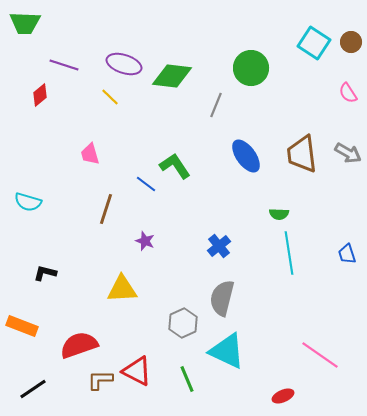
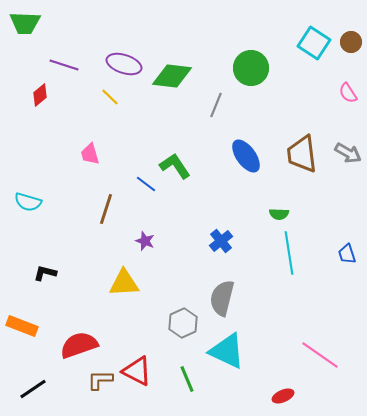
blue cross: moved 2 px right, 5 px up
yellow triangle: moved 2 px right, 6 px up
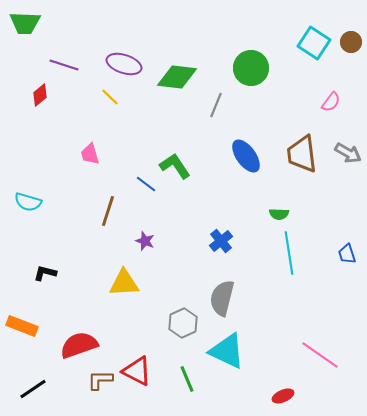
green diamond: moved 5 px right, 1 px down
pink semicircle: moved 17 px left, 9 px down; rotated 110 degrees counterclockwise
brown line: moved 2 px right, 2 px down
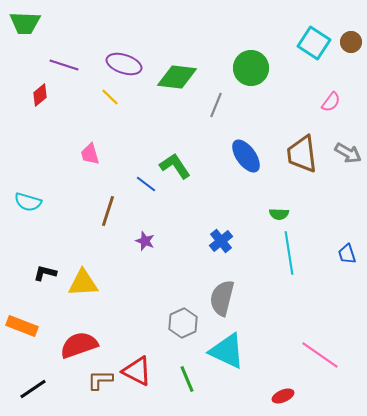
yellow triangle: moved 41 px left
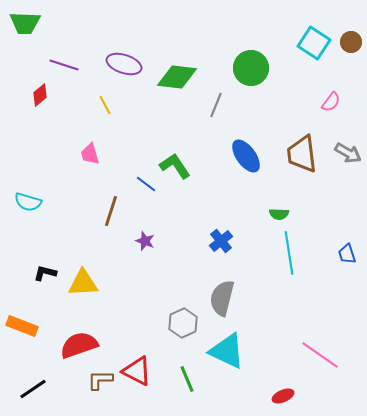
yellow line: moved 5 px left, 8 px down; rotated 18 degrees clockwise
brown line: moved 3 px right
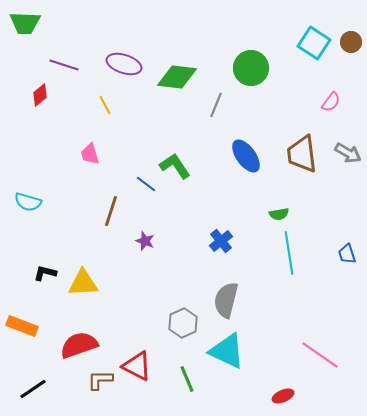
green semicircle: rotated 12 degrees counterclockwise
gray semicircle: moved 4 px right, 2 px down
red triangle: moved 5 px up
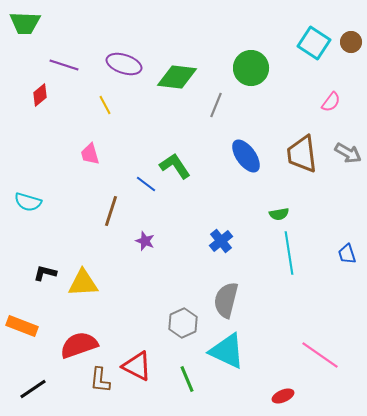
brown L-shape: rotated 84 degrees counterclockwise
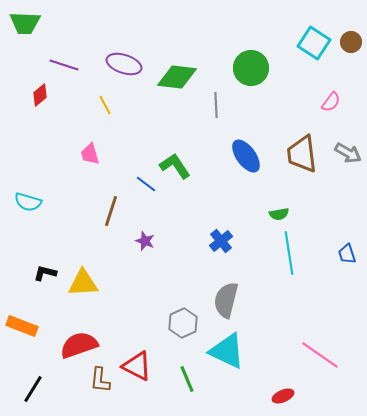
gray line: rotated 25 degrees counterclockwise
black line: rotated 24 degrees counterclockwise
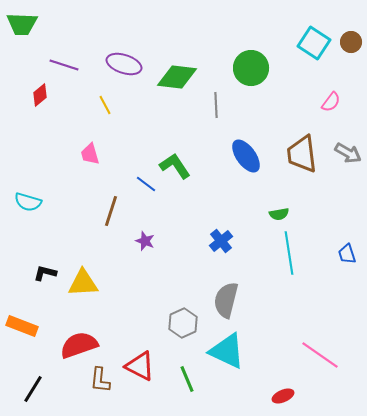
green trapezoid: moved 3 px left, 1 px down
red triangle: moved 3 px right
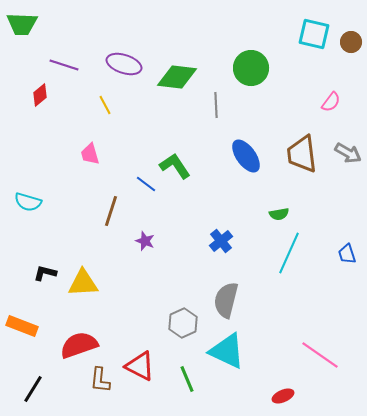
cyan square: moved 9 px up; rotated 20 degrees counterclockwise
cyan line: rotated 33 degrees clockwise
